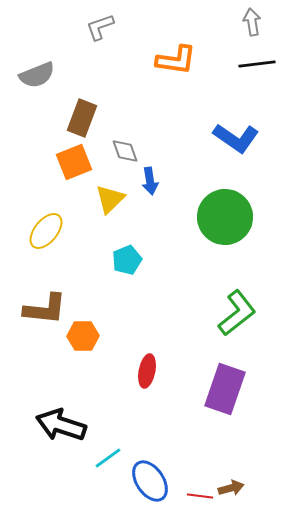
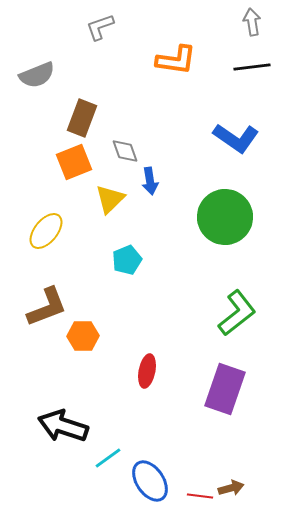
black line: moved 5 px left, 3 px down
brown L-shape: moved 2 px right, 2 px up; rotated 27 degrees counterclockwise
black arrow: moved 2 px right, 1 px down
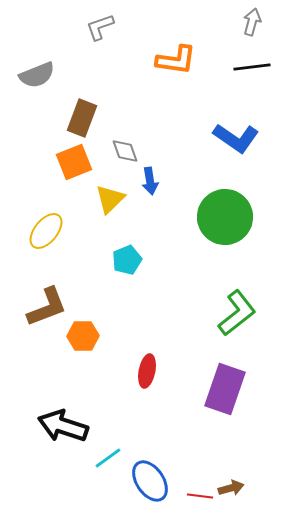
gray arrow: rotated 24 degrees clockwise
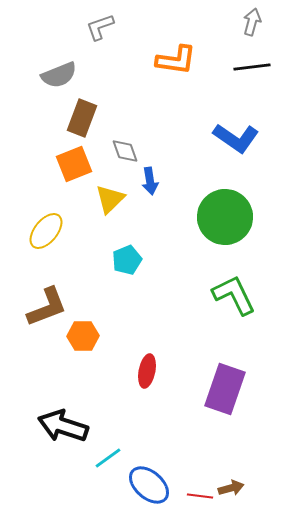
gray semicircle: moved 22 px right
orange square: moved 2 px down
green L-shape: moved 3 px left, 18 px up; rotated 78 degrees counterclockwise
blue ellipse: moved 1 px left, 4 px down; rotated 15 degrees counterclockwise
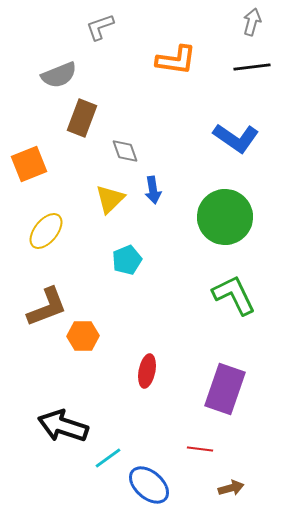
orange square: moved 45 px left
blue arrow: moved 3 px right, 9 px down
red line: moved 47 px up
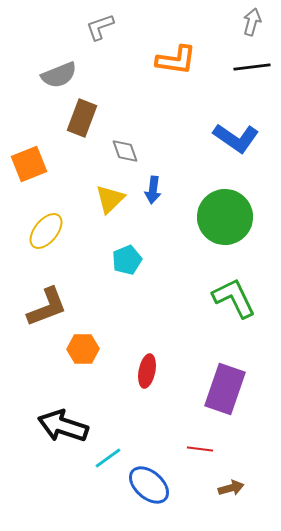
blue arrow: rotated 16 degrees clockwise
green L-shape: moved 3 px down
orange hexagon: moved 13 px down
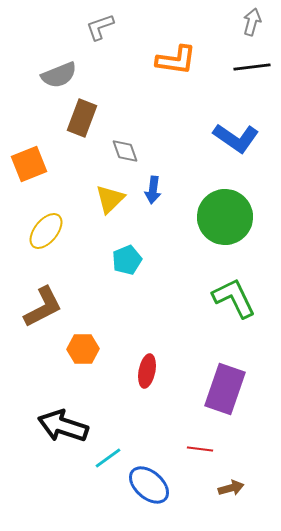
brown L-shape: moved 4 px left; rotated 6 degrees counterclockwise
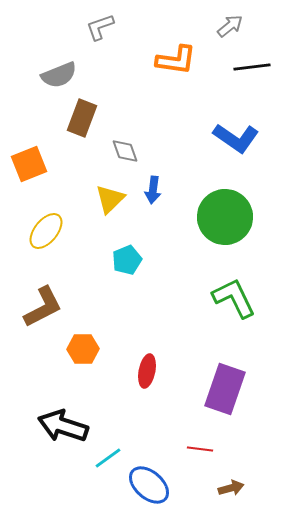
gray arrow: moved 22 px left, 4 px down; rotated 36 degrees clockwise
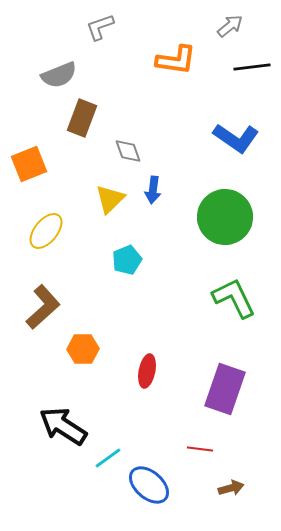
gray diamond: moved 3 px right
brown L-shape: rotated 15 degrees counterclockwise
black arrow: rotated 15 degrees clockwise
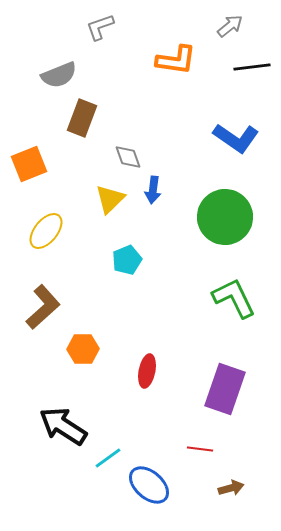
gray diamond: moved 6 px down
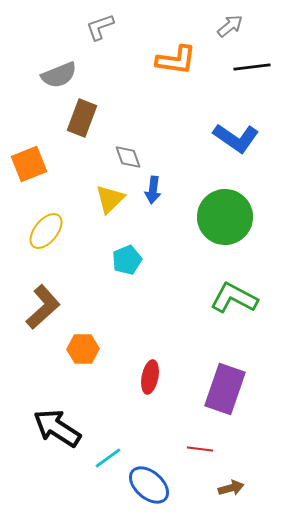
green L-shape: rotated 36 degrees counterclockwise
red ellipse: moved 3 px right, 6 px down
black arrow: moved 6 px left, 2 px down
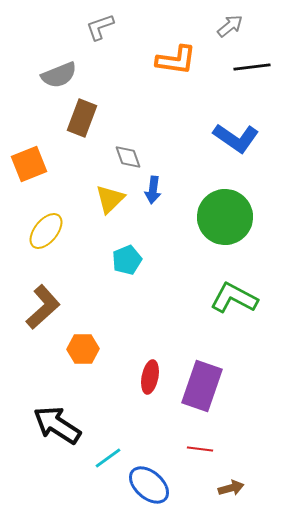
purple rectangle: moved 23 px left, 3 px up
black arrow: moved 3 px up
